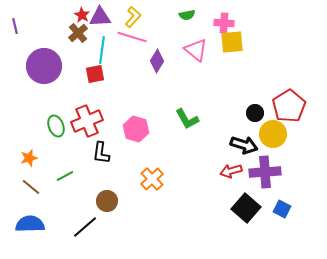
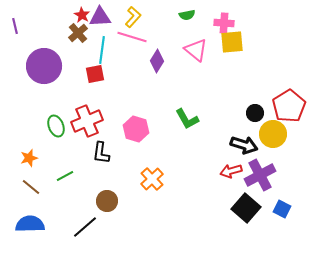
purple cross: moved 5 px left, 3 px down; rotated 24 degrees counterclockwise
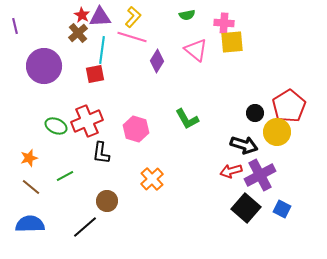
green ellipse: rotated 45 degrees counterclockwise
yellow circle: moved 4 px right, 2 px up
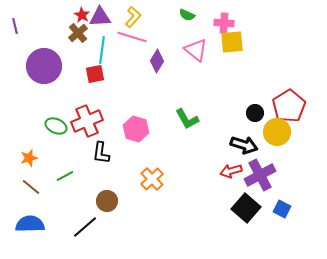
green semicircle: rotated 35 degrees clockwise
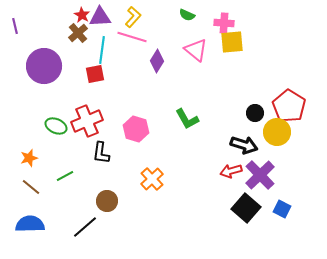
red pentagon: rotated 8 degrees counterclockwise
purple cross: rotated 16 degrees counterclockwise
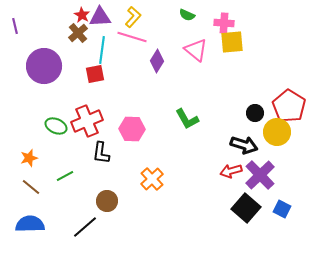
pink hexagon: moved 4 px left; rotated 15 degrees counterclockwise
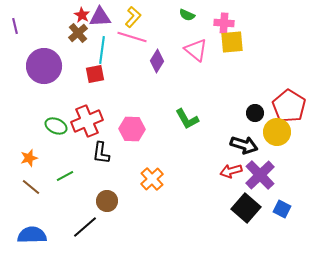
blue semicircle: moved 2 px right, 11 px down
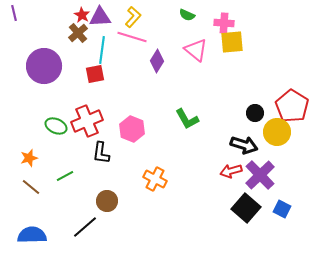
purple line: moved 1 px left, 13 px up
red pentagon: moved 3 px right
pink hexagon: rotated 20 degrees clockwise
orange cross: moved 3 px right; rotated 20 degrees counterclockwise
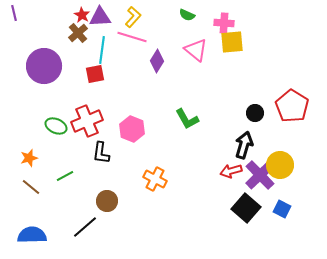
yellow circle: moved 3 px right, 33 px down
black arrow: rotated 92 degrees counterclockwise
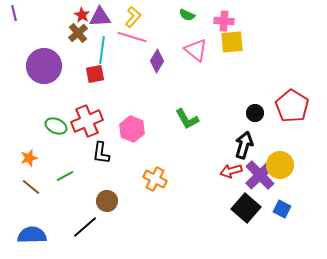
pink cross: moved 2 px up
